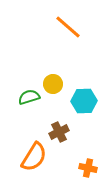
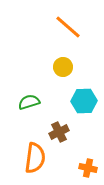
yellow circle: moved 10 px right, 17 px up
green semicircle: moved 5 px down
orange semicircle: moved 1 px right, 1 px down; rotated 24 degrees counterclockwise
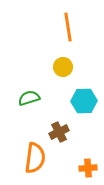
orange line: rotated 40 degrees clockwise
green semicircle: moved 4 px up
orange cross: rotated 18 degrees counterclockwise
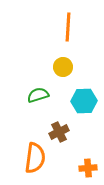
orange line: rotated 12 degrees clockwise
green semicircle: moved 9 px right, 3 px up
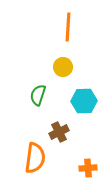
green semicircle: rotated 55 degrees counterclockwise
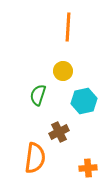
yellow circle: moved 4 px down
cyan hexagon: rotated 10 degrees counterclockwise
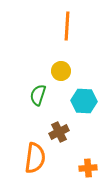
orange line: moved 1 px left, 1 px up
yellow circle: moved 2 px left
cyan hexagon: rotated 15 degrees clockwise
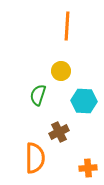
orange semicircle: rotated 8 degrees counterclockwise
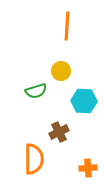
green semicircle: moved 2 px left, 4 px up; rotated 125 degrees counterclockwise
orange semicircle: moved 1 px left, 1 px down
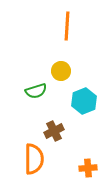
cyan hexagon: rotated 25 degrees counterclockwise
brown cross: moved 5 px left, 1 px up
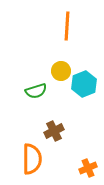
cyan hexagon: moved 17 px up
orange semicircle: moved 2 px left
orange cross: rotated 18 degrees counterclockwise
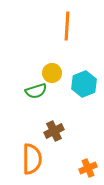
yellow circle: moved 9 px left, 2 px down
